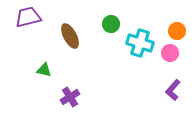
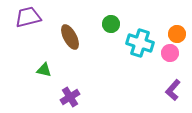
orange circle: moved 3 px down
brown ellipse: moved 1 px down
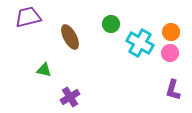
orange circle: moved 6 px left, 2 px up
cyan cross: rotated 12 degrees clockwise
purple L-shape: rotated 25 degrees counterclockwise
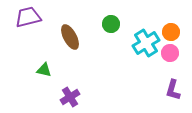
cyan cross: moved 6 px right; rotated 28 degrees clockwise
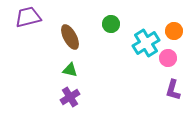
orange circle: moved 3 px right, 1 px up
pink circle: moved 2 px left, 5 px down
green triangle: moved 26 px right
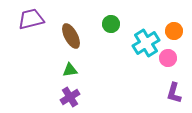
purple trapezoid: moved 3 px right, 2 px down
brown ellipse: moved 1 px right, 1 px up
green triangle: rotated 21 degrees counterclockwise
purple L-shape: moved 1 px right, 3 px down
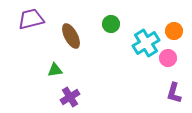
green triangle: moved 15 px left
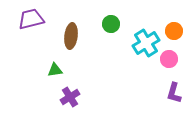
brown ellipse: rotated 35 degrees clockwise
pink circle: moved 1 px right, 1 px down
